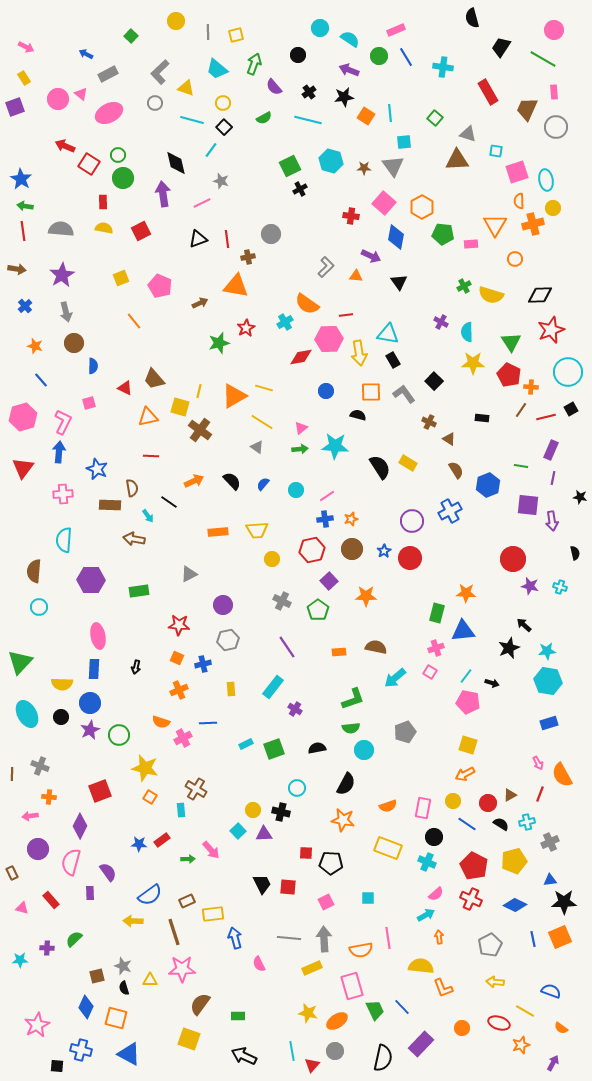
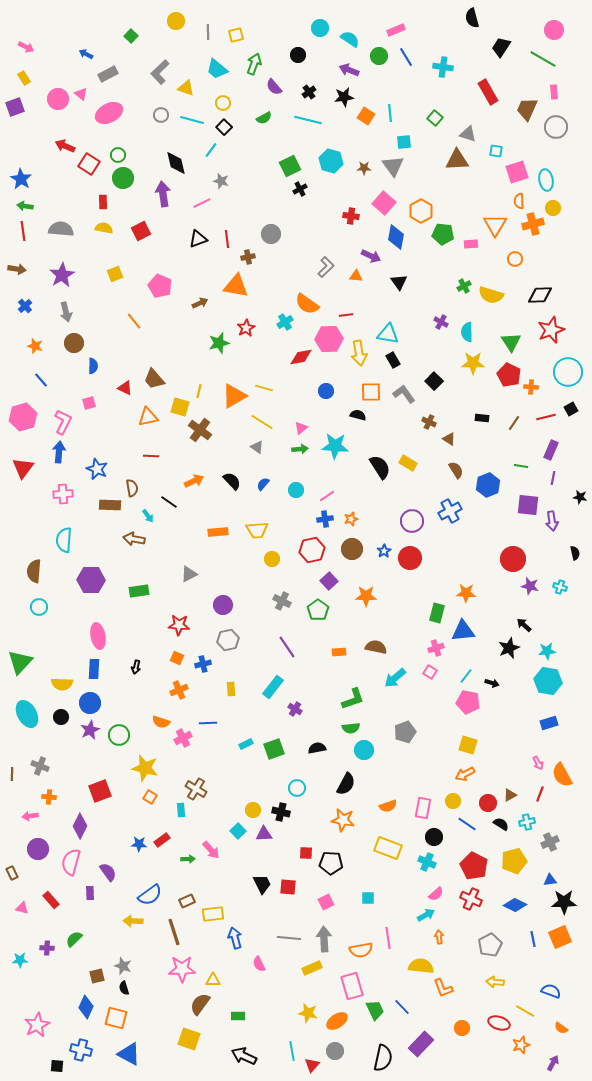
gray circle at (155, 103): moved 6 px right, 12 px down
orange hexagon at (422, 207): moved 1 px left, 4 px down
yellow square at (121, 278): moved 6 px left, 4 px up
brown line at (521, 410): moved 7 px left, 13 px down
yellow triangle at (150, 980): moved 63 px right
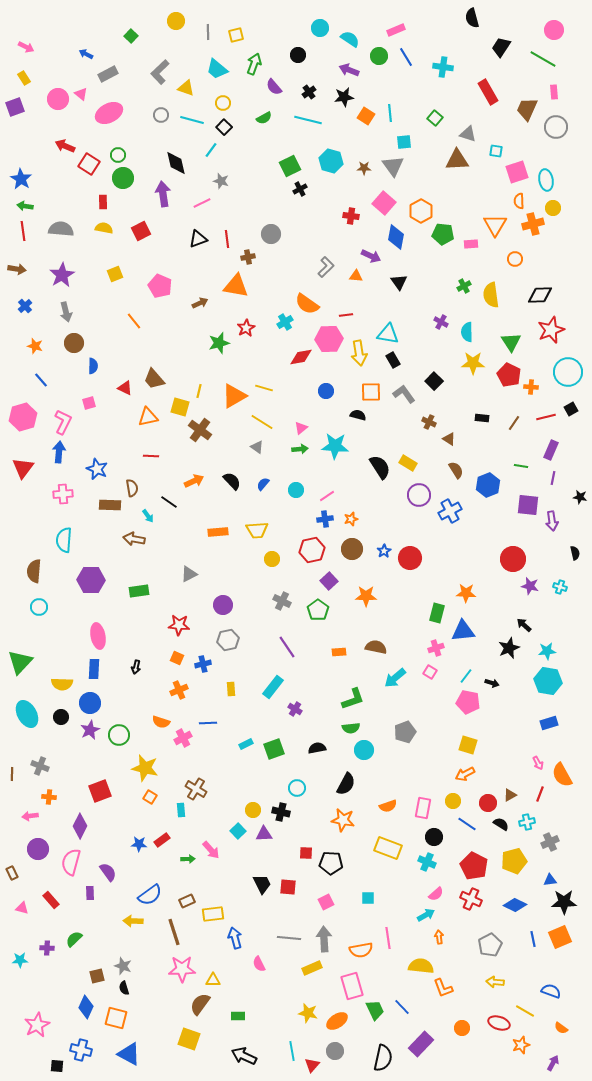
yellow semicircle at (491, 295): rotated 65 degrees clockwise
purple circle at (412, 521): moved 7 px right, 26 px up
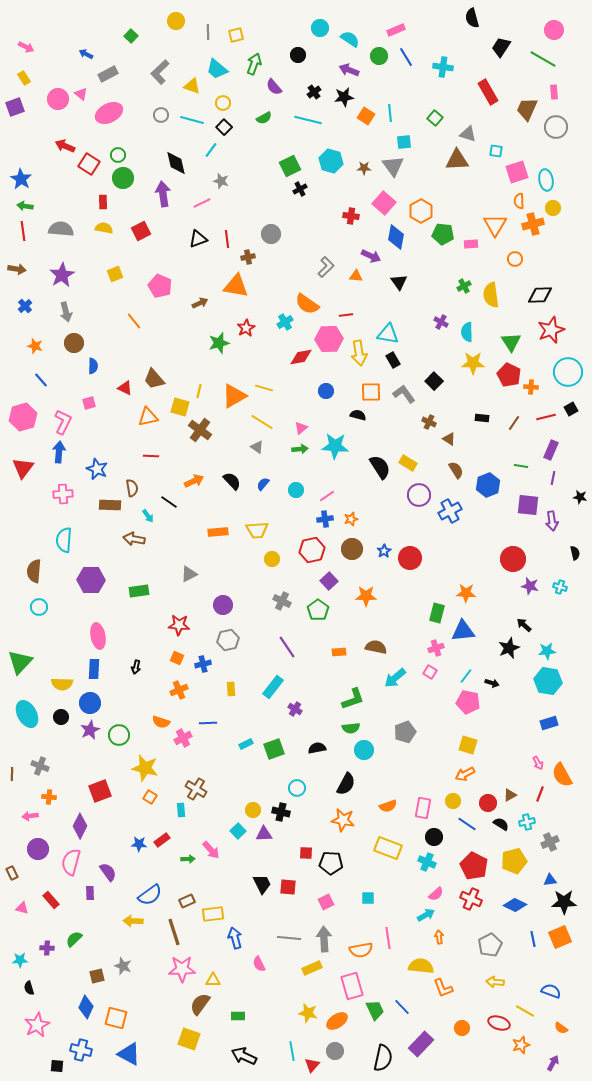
yellow triangle at (186, 88): moved 6 px right, 2 px up
black cross at (309, 92): moved 5 px right
black semicircle at (124, 988): moved 95 px left
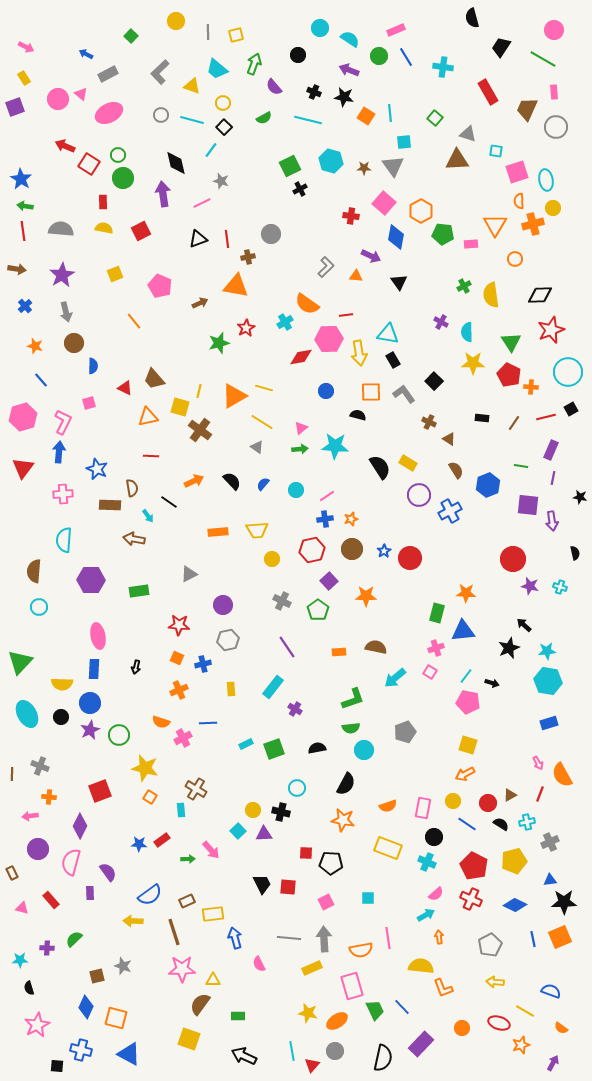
black cross at (314, 92): rotated 32 degrees counterclockwise
black star at (344, 97): rotated 18 degrees clockwise
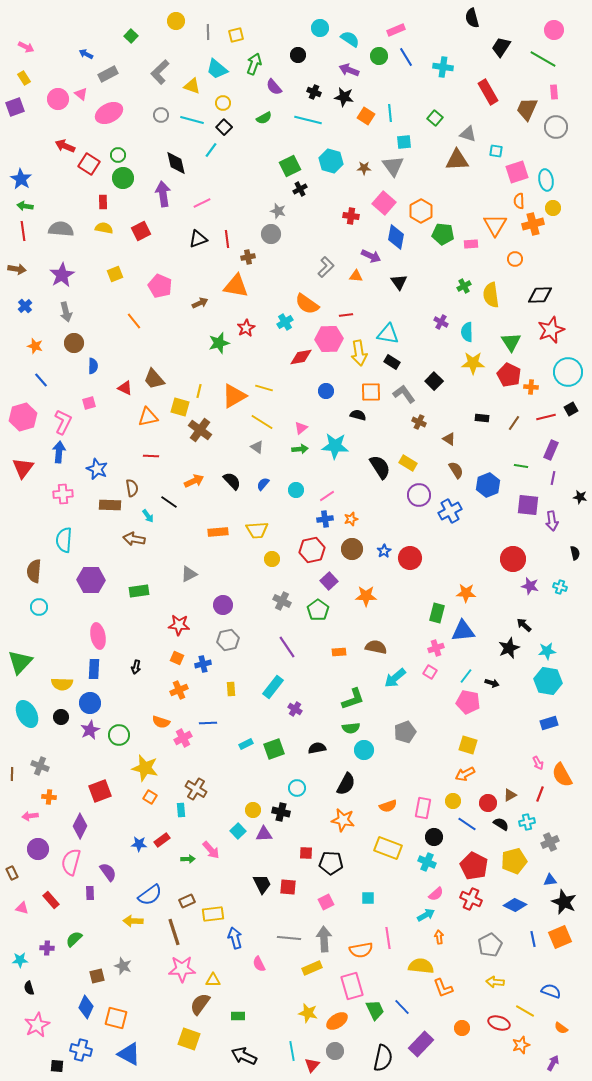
gray star at (221, 181): moved 57 px right, 30 px down
black rectangle at (393, 360): moved 1 px left, 2 px down; rotated 28 degrees counterclockwise
brown cross at (429, 422): moved 10 px left
black star at (564, 902): rotated 25 degrees clockwise
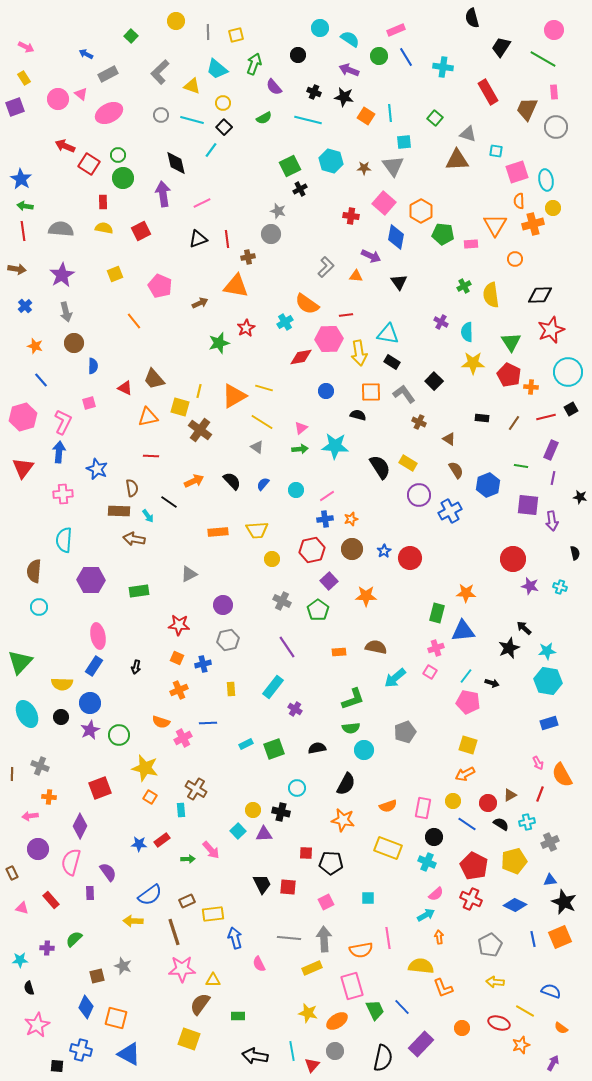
brown rectangle at (110, 505): moved 9 px right, 6 px down
black arrow at (524, 625): moved 3 px down
blue rectangle at (94, 669): moved 3 px up; rotated 30 degrees clockwise
red square at (100, 791): moved 3 px up
black arrow at (244, 1056): moved 11 px right; rotated 15 degrees counterclockwise
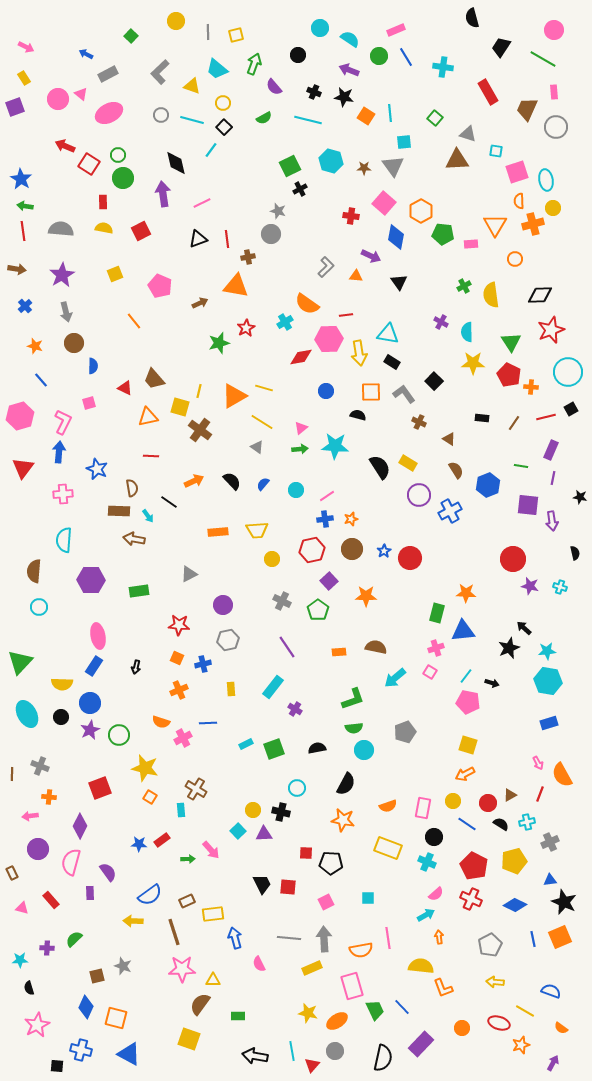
pink hexagon at (23, 417): moved 3 px left, 1 px up
green semicircle at (351, 728): moved 3 px right
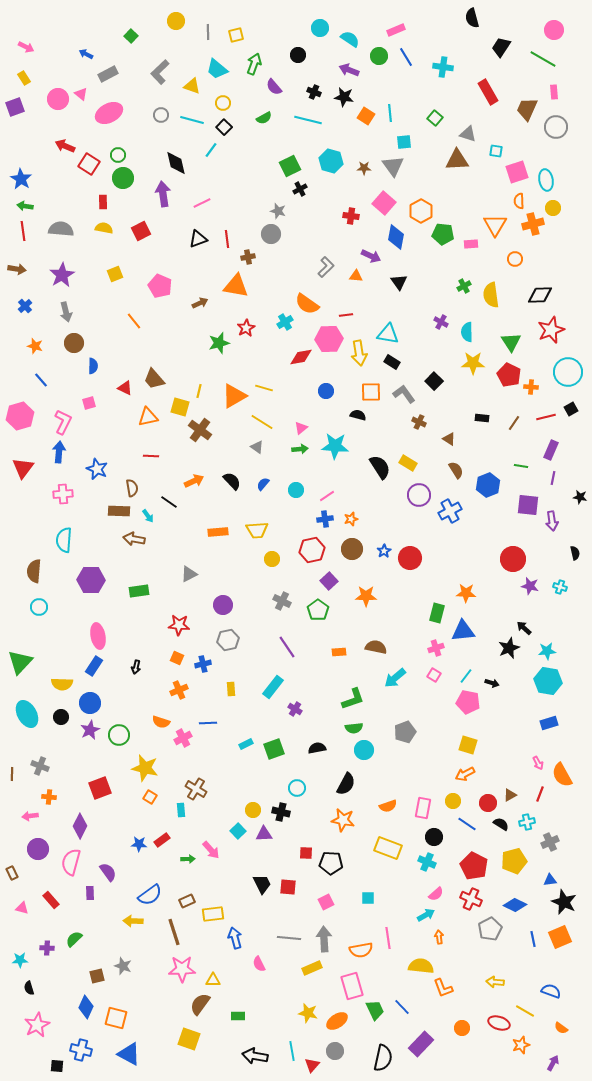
pink square at (430, 672): moved 4 px right, 3 px down
gray pentagon at (490, 945): moved 16 px up
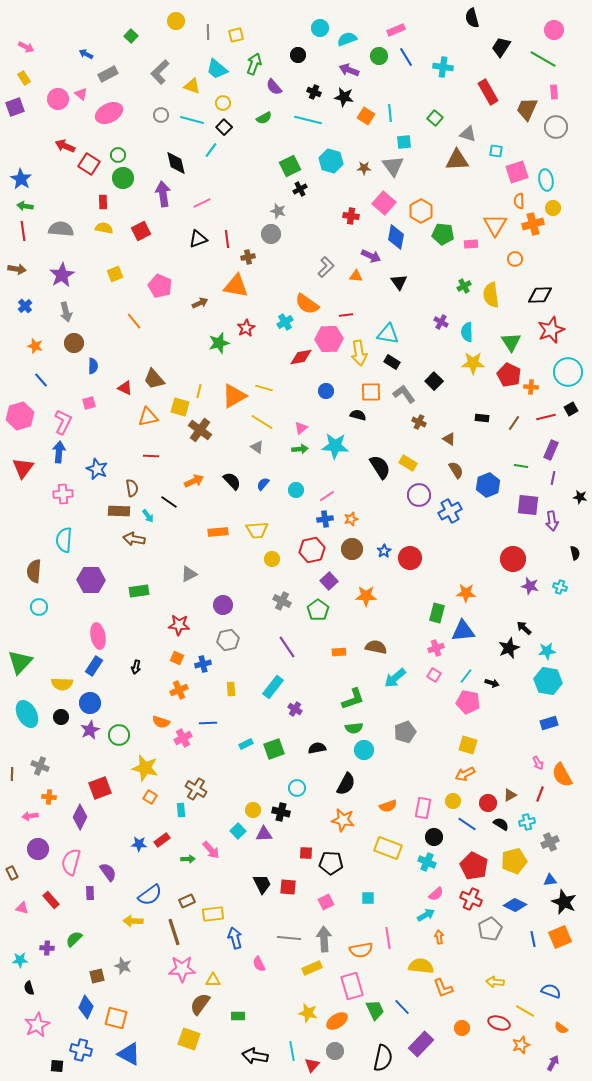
cyan semicircle at (350, 39): moved 3 px left; rotated 54 degrees counterclockwise
purple diamond at (80, 826): moved 9 px up
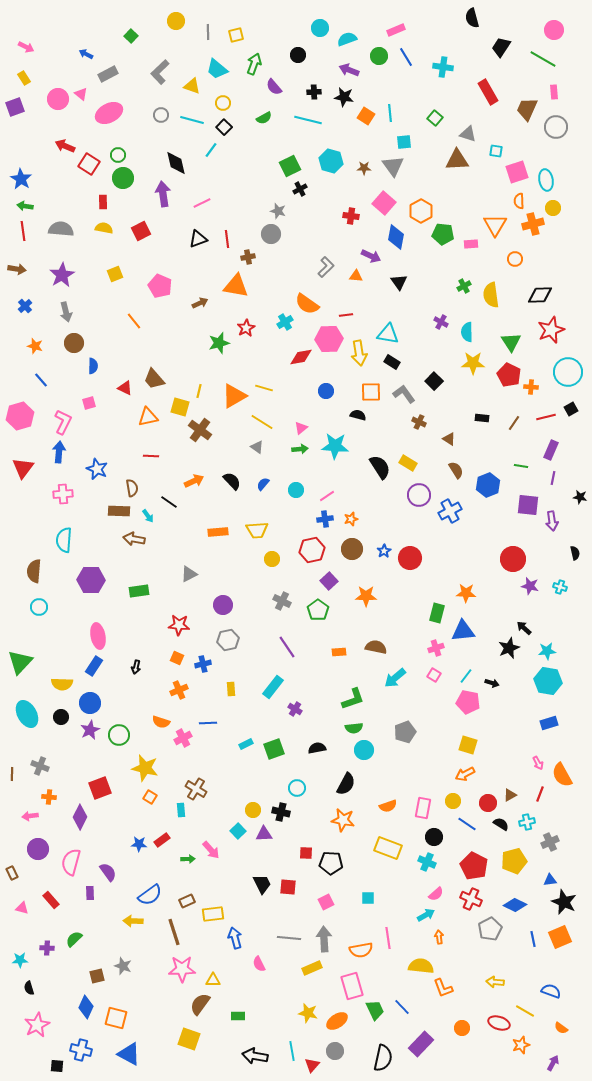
black cross at (314, 92): rotated 24 degrees counterclockwise
